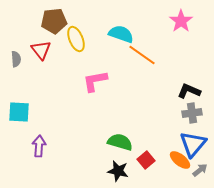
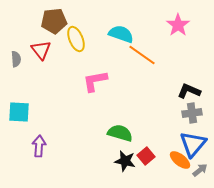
pink star: moved 3 px left, 4 px down
green semicircle: moved 9 px up
red square: moved 4 px up
black star: moved 7 px right, 10 px up
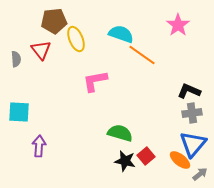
gray arrow: moved 4 px down
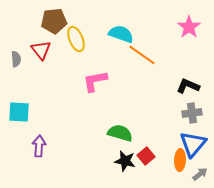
pink star: moved 11 px right, 2 px down
black L-shape: moved 1 px left, 5 px up
orange ellipse: rotated 55 degrees clockwise
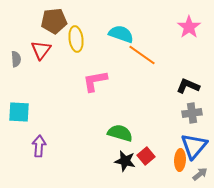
yellow ellipse: rotated 15 degrees clockwise
red triangle: rotated 15 degrees clockwise
blue triangle: moved 1 px right, 2 px down
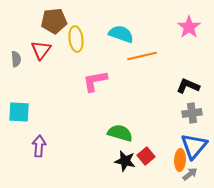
orange line: moved 1 px down; rotated 48 degrees counterclockwise
gray arrow: moved 10 px left
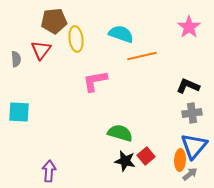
purple arrow: moved 10 px right, 25 px down
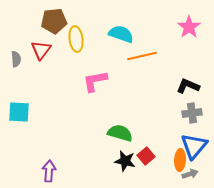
gray arrow: rotated 21 degrees clockwise
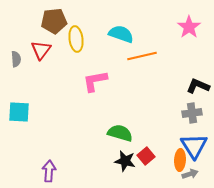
black L-shape: moved 10 px right
blue triangle: rotated 12 degrees counterclockwise
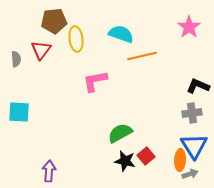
green semicircle: rotated 45 degrees counterclockwise
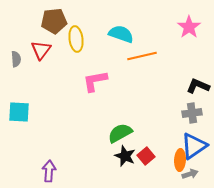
blue triangle: rotated 28 degrees clockwise
black star: moved 5 px up; rotated 10 degrees clockwise
